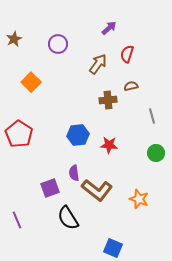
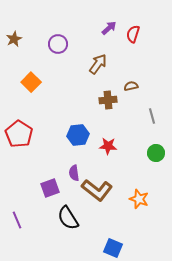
red semicircle: moved 6 px right, 20 px up
red star: moved 1 px left, 1 px down
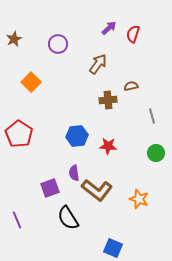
blue hexagon: moved 1 px left, 1 px down
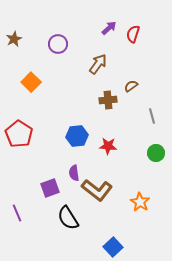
brown semicircle: rotated 24 degrees counterclockwise
orange star: moved 1 px right, 3 px down; rotated 12 degrees clockwise
purple line: moved 7 px up
blue square: moved 1 px up; rotated 24 degrees clockwise
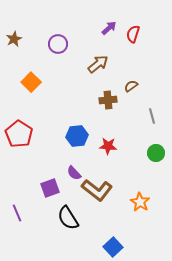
brown arrow: rotated 15 degrees clockwise
purple semicircle: rotated 35 degrees counterclockwise
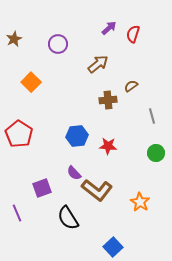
purple square: moved 8 px left
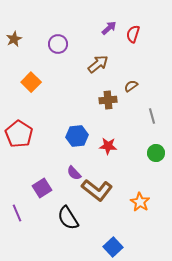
purple square: rotated 12 degrees counterclockwise
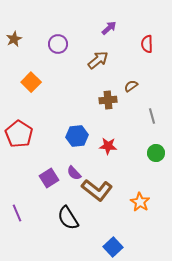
red semicircle: moved 14 px right, 10 px down; rotated 18 degrees counterclockwise
brown arrow: moved 4 px up
purple square: moved 7 px right, 10 px up
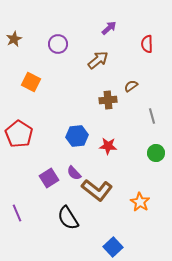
orange square: rotated 18 degrees counterclockwise
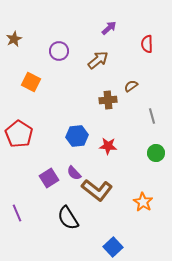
purple circle: moved 1 px right, 7 px down
orange star: moved 3 px right
